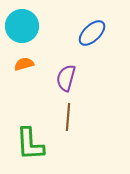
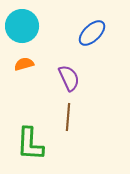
purple semicircle: moved 3 px right; rotated 140 degrees clockwise
green L-shape: rotated 6 degrees clockwise
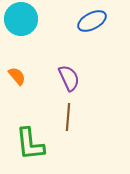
cyan circle: moved 1 px left, 7 px up
blue ellipse: moved 12 px up; rotated 16 degrees clockwise
orange semicircle: moved 7 px left, 12 px down; rotated 66 degrees clockwise
green L-shape: rotated 9 degrees counterclockwise
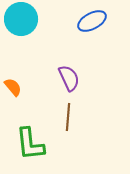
orange semicircle: moved 4 px left, 11 px down
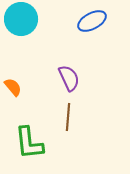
green L-shape: moved 1 px left, 1 px up
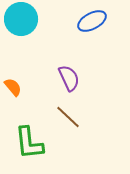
brown line: rotated 52 degrees counterclockwise
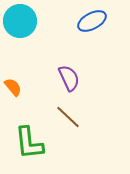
cyan circle: moved 1 px left, 2 px down
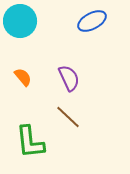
orange semicircle: moved 10 px right, 10 px up
green L-shape: moved 1 px right, 1 px up
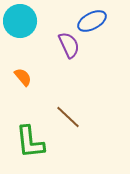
purple semicircle: moved 33 px up
